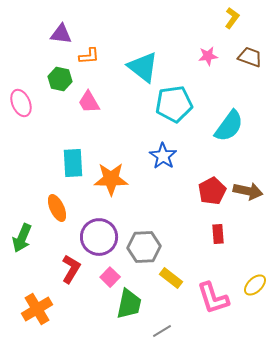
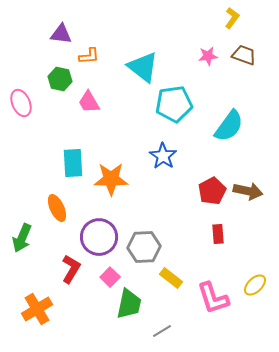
brown trapezoid: moved 6 px left, 2 px up
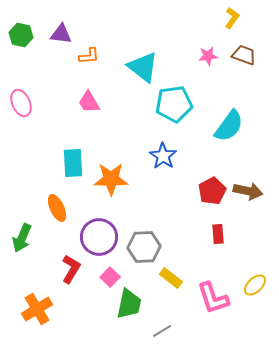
green hexagon: moved 39 px left, 44 px up
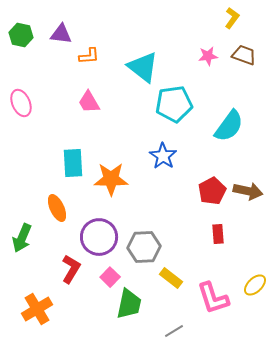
gray line: moved 12 px right
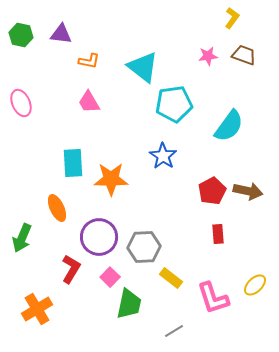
orange L-shape: moved 5 px down; rotated 15 degrees clockwise
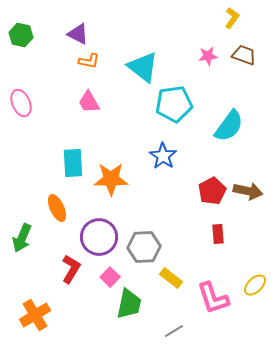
purple triangle: moved 17 px right; rotated 20 degrees clockwise
orange cross: moved 2 px left, 6 px down
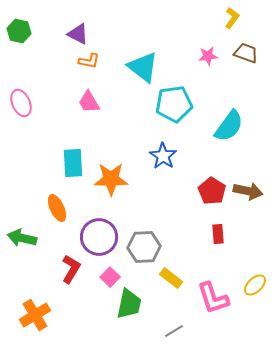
green hexagon: moved 2 px left, 4 px up
brown trapezoid: moved 2 px right, 2 px up
red pentagon: rotated 12 degrees counterclockwise
green arrow: rotated 80 degrees clockwise
